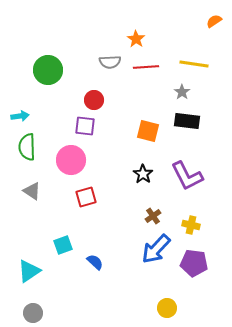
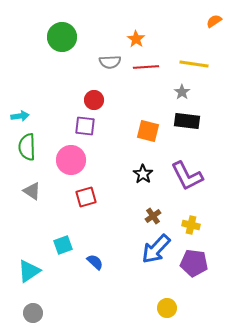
green circle: moved 14 px right, 33 px up
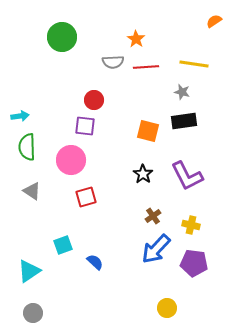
gray semicircle: moved 3 px right
gray star: rotated 21 degrees counterclockwise
black rectangle: moved 3 px left; rotated 15 degrees counterclockwise
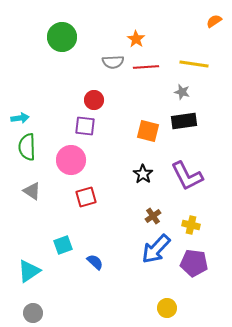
cyan arrow: moved 2 px down
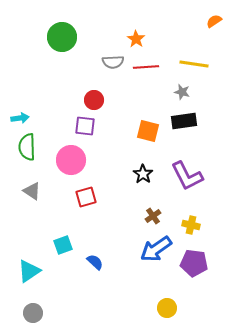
blue arrow: rotated 12 degrees clockwise
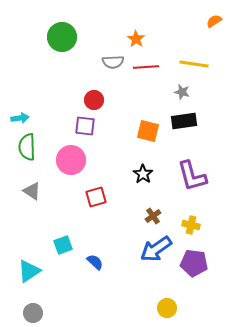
purple L-shape: moved 5 px right; rotated 12 degrees clockwise
red square: moved 10 px right
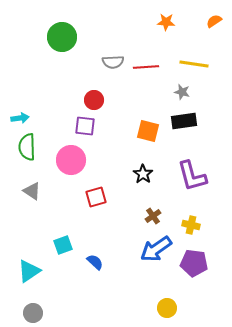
orange star: moved 30 px right, 17 px up; rotated 30 degrees counterclockwise
